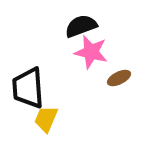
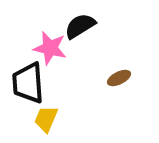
black semicircle: moved 1 px left; rotated 12 degrees counterclockwise
pink star: moved 41 px left, 4 px up
black trapezoid: moved 5 px up
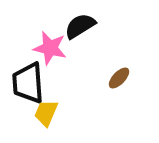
brown ellipse: rotated 20 degrees counterclockwise
yellow trapezoid: moved 6 px up
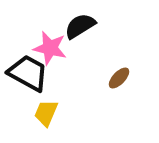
black trapezoid: moved 10 px up; rotated 123 degrees clockwise
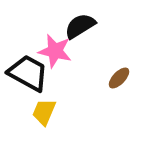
pink star: moved 5 px right, 3 px down
yellow trapezoid: moved 2 px left, 1 px up
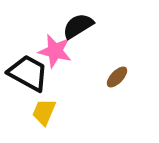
black semicircle: moved 2 px left
brown ellipse: moved 2 px left, 1 px up
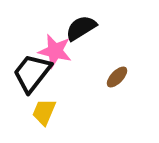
black semicircle: moved 3 px right, 2 px down
black trapezoid: moved 4 px right; rotated 81 degrees counterclockwise
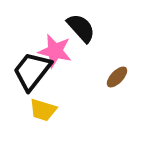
black semicircle: rotated 80 degrees clockwise
black trapezoid: moved 2 px up
yellow trapezoid: moved 1 px left, 2 px up; rotated 96 degrees counterclockwise
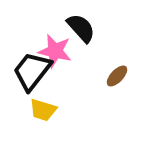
brown ellipse: moved 1 px up
